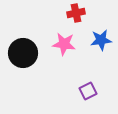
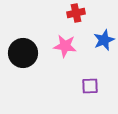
blue star: moved 3 px right; rotated 15 degrees counterclockwise
pink star: moved 1 px right, 2 px down
purple square: moved 2 px right, 5 px up; rotated 24 degrees clockwise
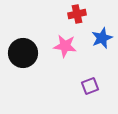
red cross: moved 1 px right, 1 px down
blue star: moved 2 px left, 2 px up
purple square: rotated 18 degrees counterclockwise
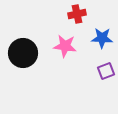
blue star: rotated 25 degrees clockwise
purple square: moved 16 px right, 15 px up
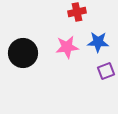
red cross: moved 2 px up
blue star: moved 4 px left, 4 px down
pink star: moved 2 px right, 1 px down; rotated 15 degrees counterclockwise
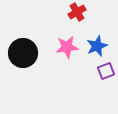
red cross: rotated 18 degrees counterclockwise
blue star: moved 1 px left, 4 px down; rotated 25 degrees counterclockwise
